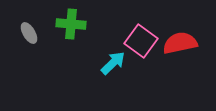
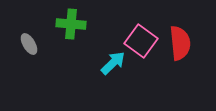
gray ellipse: moved 11 px down
red semicircle: rotated 96 degrees clockwise
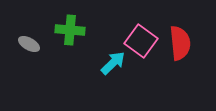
green cross: moved 1 px left, 6 px down
gray ellipse: rotated 30 degrees counterclockwise
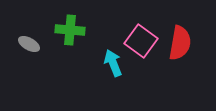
red semicircle: rotated 16 degrees clockwise
cyan arrow: rotated 68 degrees counterclockwise
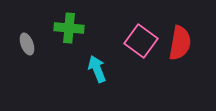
green cross: moved 1 px left, 2 px up
gray ellipse: moved 2 px left; rotated 40 degrees clockwise
cyan arrow: moved 16 px left, 6 px down
